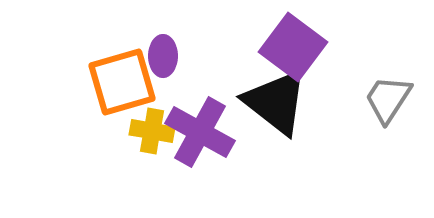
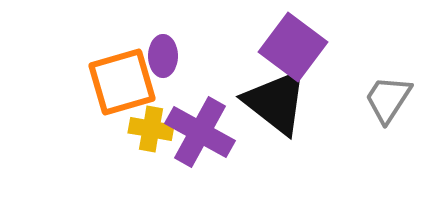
yellow cross: moved 1 px left, 2 px up
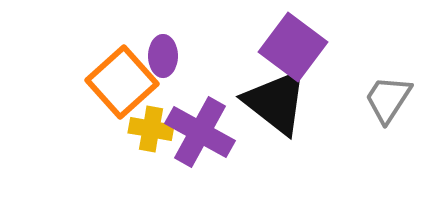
orange square: rotated 26 degrees counterclockwise
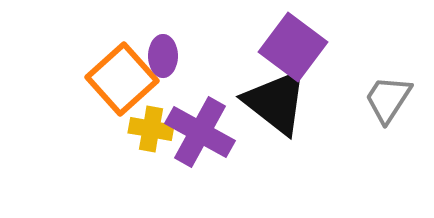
orange square: moved 3 px up
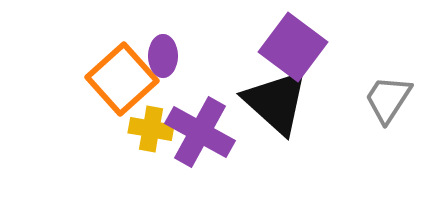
black triangle: rotated 4 degrees clockwise
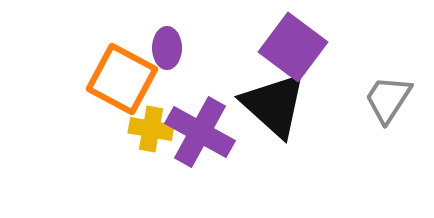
purple ellipse: moved 4 px right, 8 px up
orange square: rotated 20 degrees counterclockwise
black triangle: moved 2 px left, 3 px down
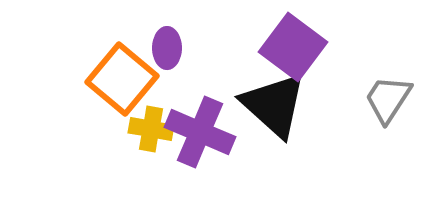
orange square: rotated 12 degrees clockwise
purple cross: rotated 6 degrees counterclockwise
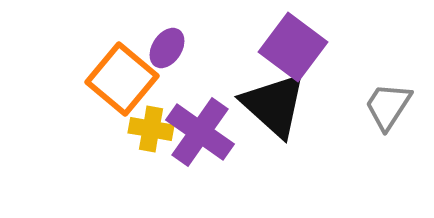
purple ellipse: rotated 33 degrees clockwise
gray trapezoid: moved 7 px down
purple cross: rotated 12 degrees clockwise
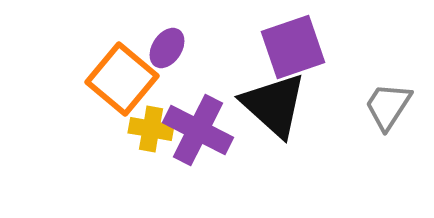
purple square: rotated 34 degrees clockwise
purple cross: moved 2 px left, 2 px up; rotated 8 degrees counterclockwise
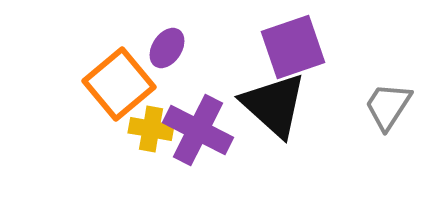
orange square: moved 3 px left, 5 px down; rotated 10 degrees clockwise
